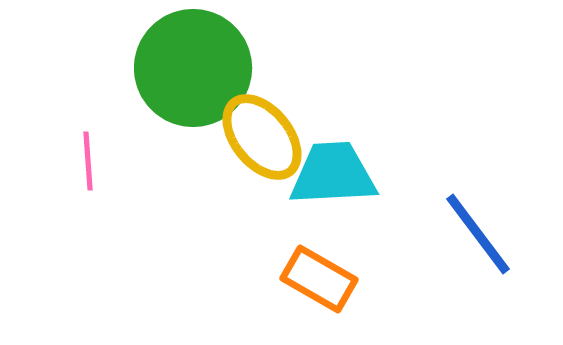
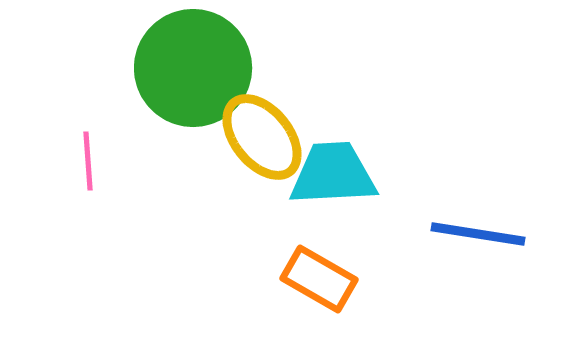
blue line: rotated 44 degrees counterclockwise
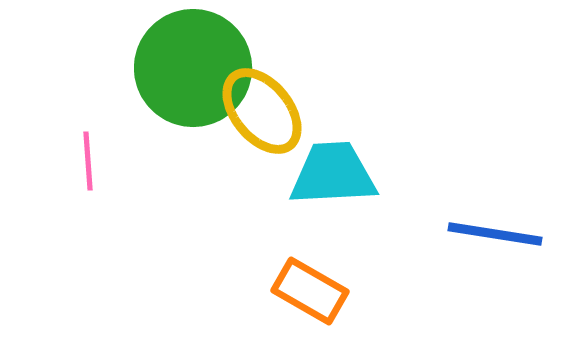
yellow ellipse: moved 26 px up
blue line: moved 17 px right
orange rectangle: moved 9 px left, 12 px down
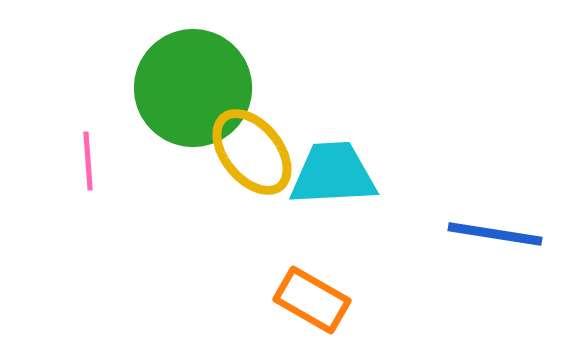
green circle: moved 20 px down
yellow ellipse: moved 10 px left, 41 px down
orange rectangle: moved 2 px right, 9 px down
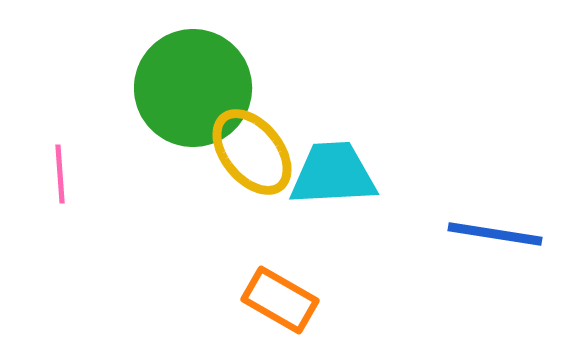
pink line: moved 28 px left, 13 px down
orange rectangle: moved 32 px left
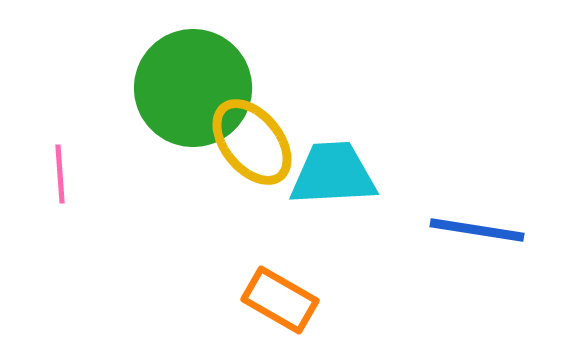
yellow ellipse: moved 10 px up
blue line: moved 18 px left, 4 px up
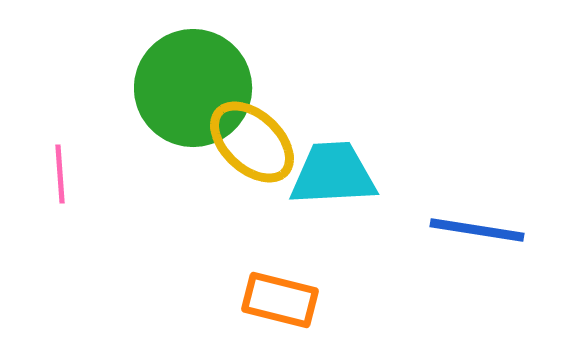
yellow ellipse: rotated 8 degrees counterclockwise
orange rectangle: rotated 16 degrees counterclockwise
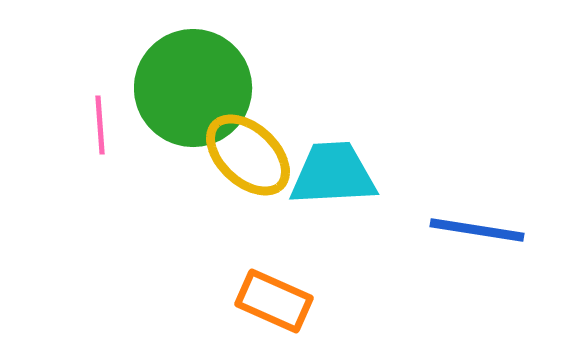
yellow ellipse: moved 4 px left, 13 px down
pink line: moved 40 px right, 49 px up
orange rectangle: moved 6 px left, 1 px down; rotated 10 degrees clockwise
